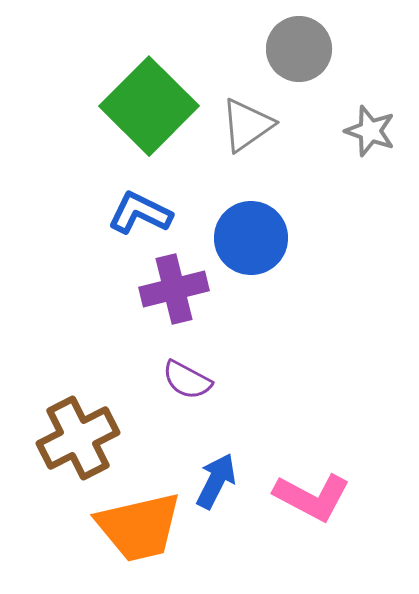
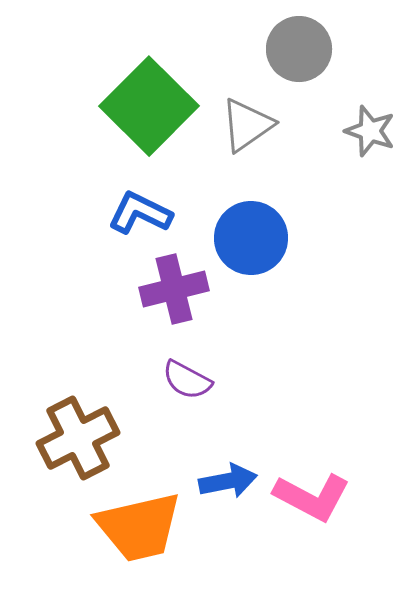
blue arrow: moved 12 px right; rotated 52 degrees clockwise
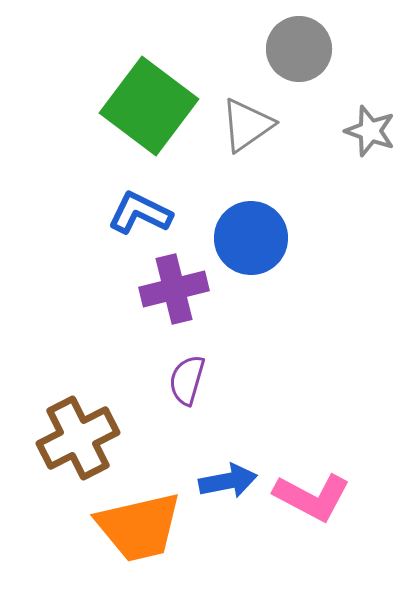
green square: rotated 8 degrees counterclockwise
purple semicircle: rotated 78 degrees clockwise
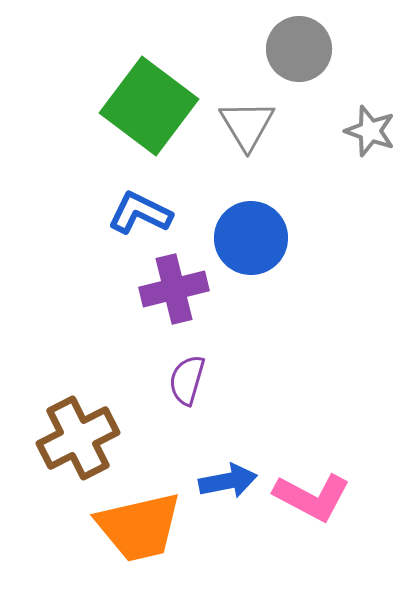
gray triangle: rotated 26 degrees counterclockwise
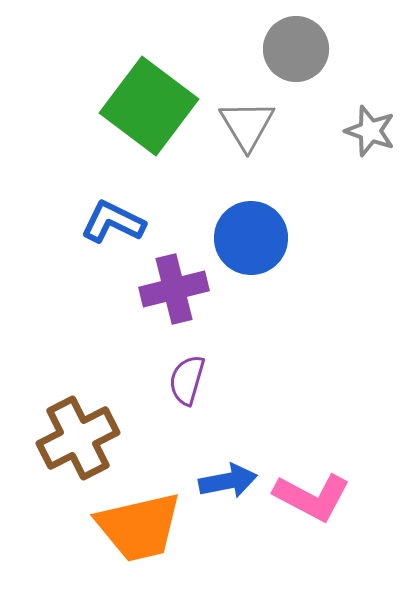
gray circle: moved 3 px left
blue L-shape: moved 27 px left, 9 px down
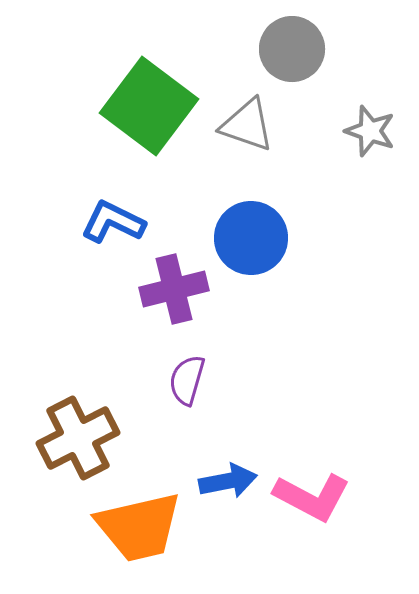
gray circle: moved 4 px left
gray triangle: rotated 40 degrees counterclockwise
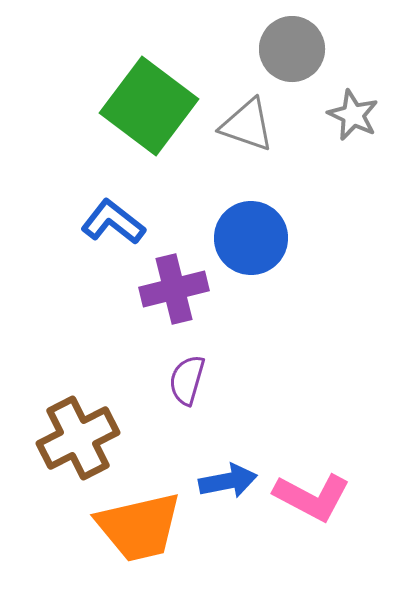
gray star: moved 17 px left, 16 px up; rotated 6 degrees clockwise
blue L-shape: rotated 12 degrees clockwise
